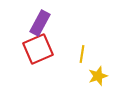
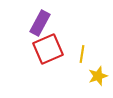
red square: moved 10 px right
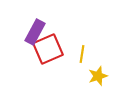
purple rectangle: moved 5 px left, 9 px down
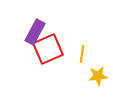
yellow star: rotated 12 degrees clockwise
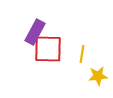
red square: rotated 24 degrees clockwise
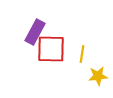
red square: moved 3 px right
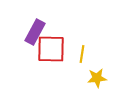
yellow star: moved 1 px left, 2 px down
